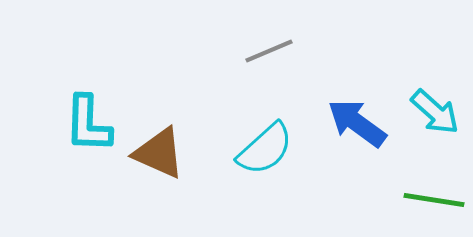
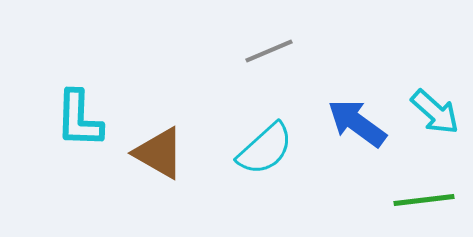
cyan L-shape: moved 9 px left, 5 px up
brown triangle: rotated 6 degrees clockwise
green line: moved 10 px left; rotated 16 degrees counterclockwise
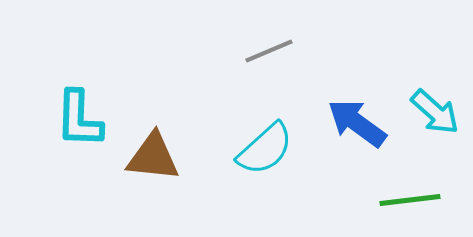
brown triangle: moved 6 px left, 4 px down; rotated 24 degrees counterclockwise
green line: moved 14 px left
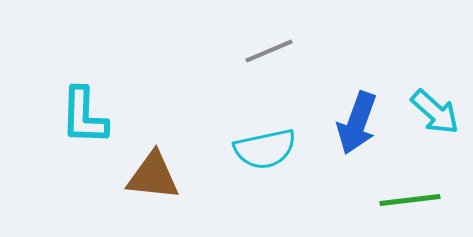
cyan L-shape: moved 5 px right, 3 px up
blue arrow: rotated 106 degrees counterclockwise
cyan semicircle: rotated 30 degrees clockwise
brown triangle: moved 19 px down
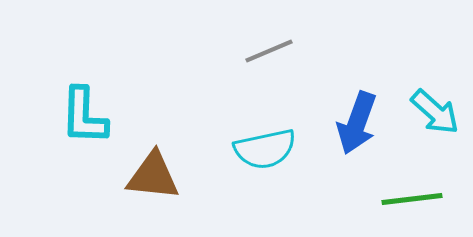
green line: moved 2 px right, 1 px up
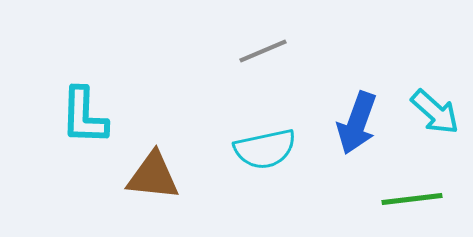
gray line: moved 6 px left
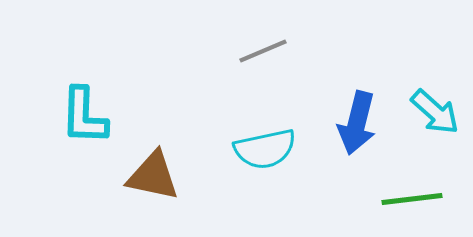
blue arrow: rotated 6 degrees counterclockwise
brown triangle: rotated 6 degrees clockwise
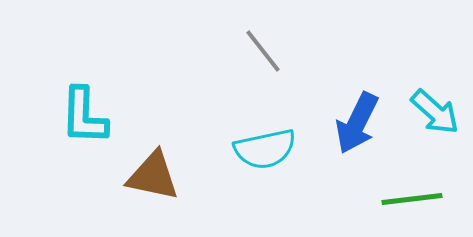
gray line: rotated 75 degrees clockwise
blue arrow: rotated 12 degrees clockwise
